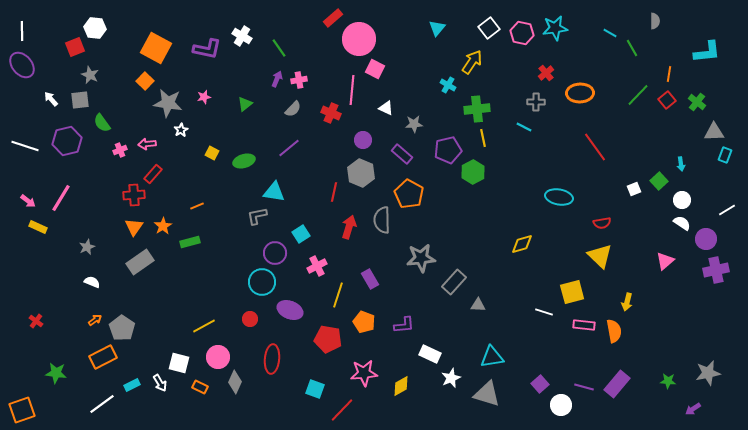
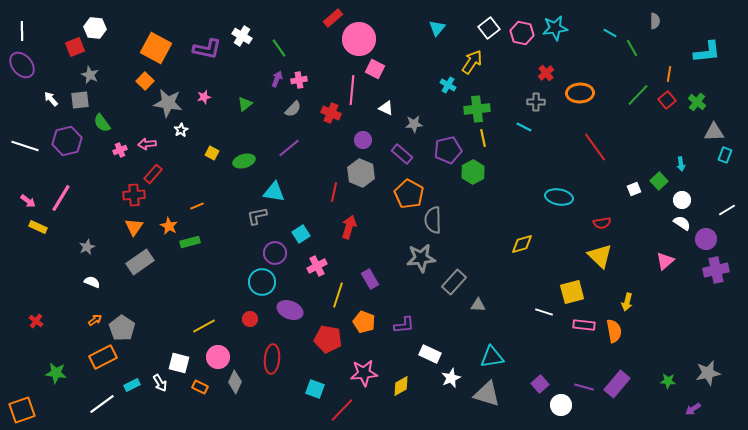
gray semicircle at (382, 220): moved 51 px right
orange star at (163, 226): moved 6 px right; rotated 12 degrees counterclockwise
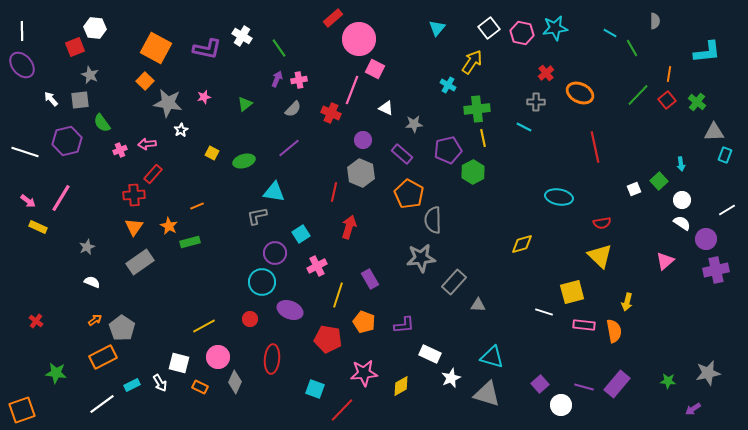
pink line at (352, 90): rotated 16 degrees clockwise
orange ellipse at (580, 93): rotated 28 degrees clockwise
white line at (25, 146): moved 6 px down
red line at (595, 147): rotated 24 degrees clockwise
cyan triangle at (492, 357): rotated 25 degrees clockwise
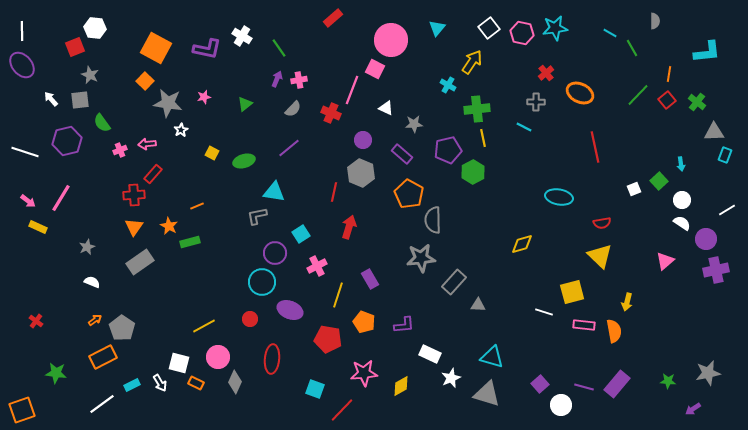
pink circle at (359, 39): moved 32 px right, 1 px down
orange rectangle at (200, 387): moved 4 px left, 4 px up
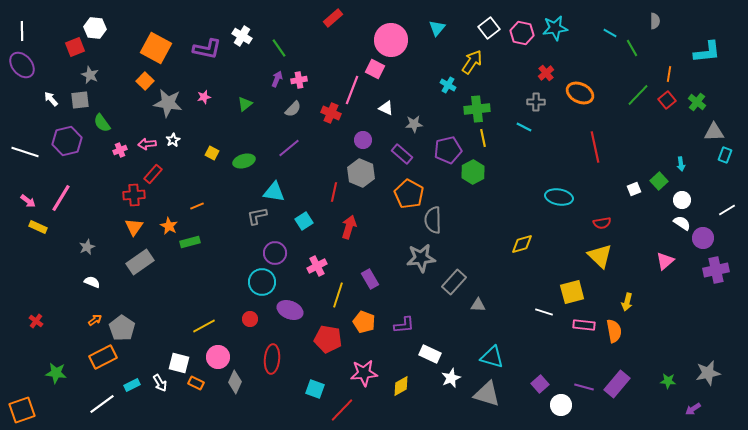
white star at (181, 130): moved 8 px left, 10 px down
cyan square at (301, 234): moved 3 px right, 13 px up
purple circle at (706, 239): moved 3 px left, 1 px up
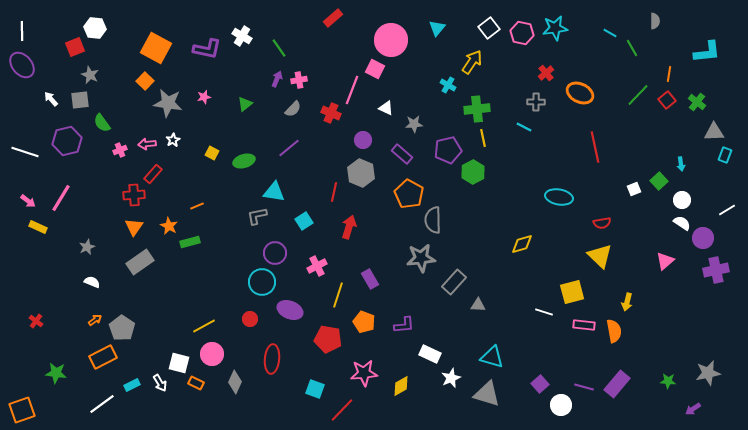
pink circle at (218, 357): moved 6 px left, 3 px up
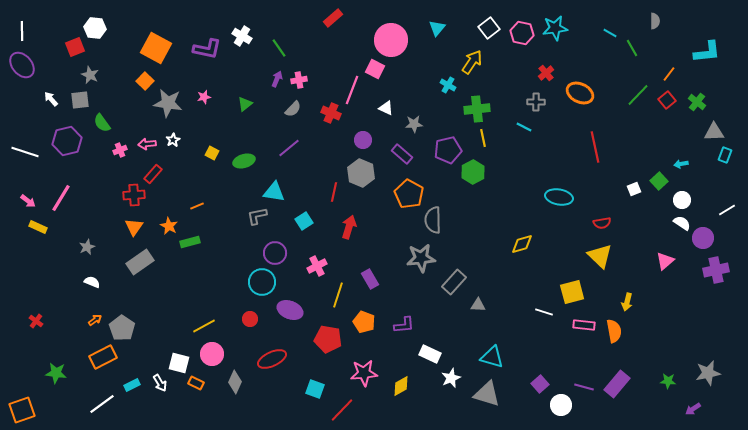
orange line at (669, 74): rotated 28 degrees clockwise
cyan arrow at (681, 164): rotated 88 degrees clockwise
red ellipse at (272, 359): rotated 60 degrees clockwise
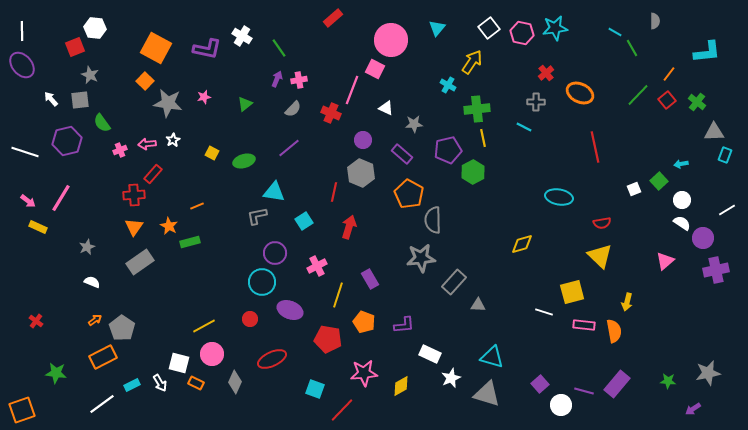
cyan line at (610, 33): moved 5 px right, 1 px up
purple line at (584, 387): moved 4 px down
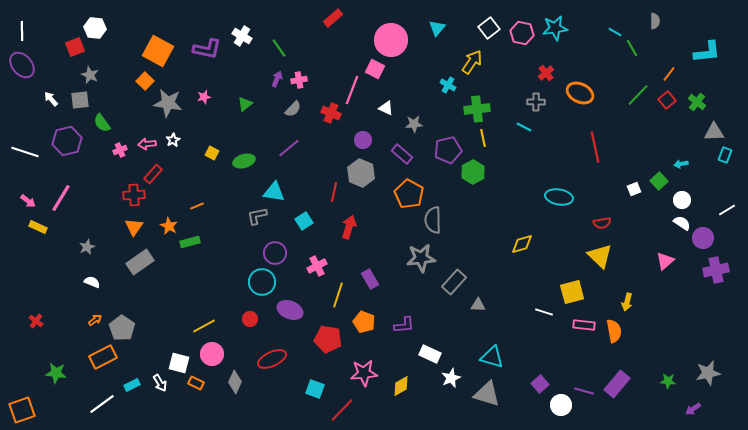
orange square at (156, 48): moved 2 px right, 3 px down
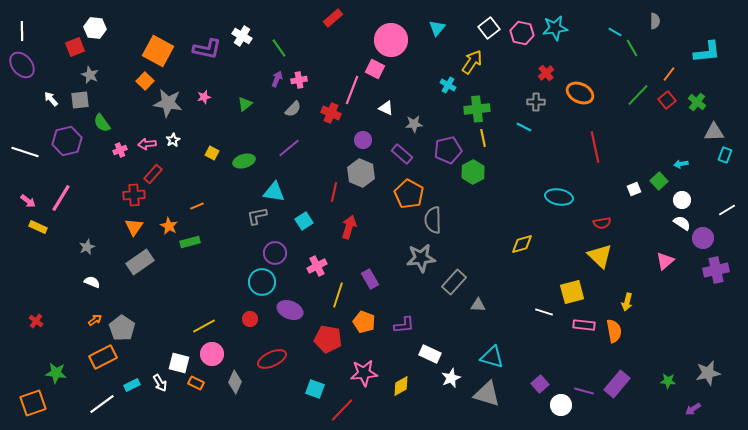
orange square at (22, 410): moved 11 px right, 7 px up
